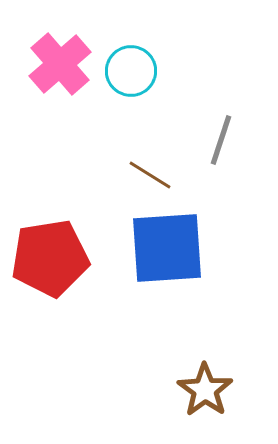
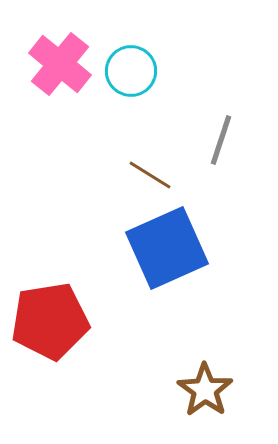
pink cross: rotated 10 degrees counterclockwise
blue square: rotated 20 degrees counterclockwise
red pentagon: moved 63 px down
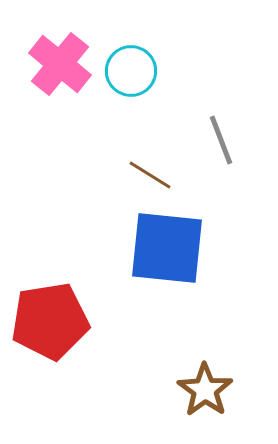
gray line: rotated 39 degrees counterclockwise
blue square: rotated 30 degrees clockwise
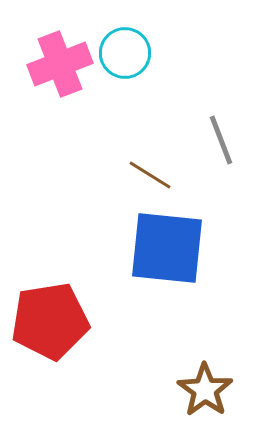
pink cross: rotated 30 degrees clockwise
cyan circle: moved 6 px left, 18 px up
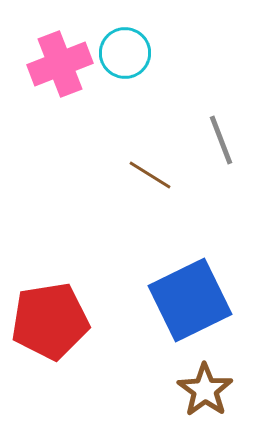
blue square: moved 23 px right, 52 px down; rotated 32 degrees counterclockwise
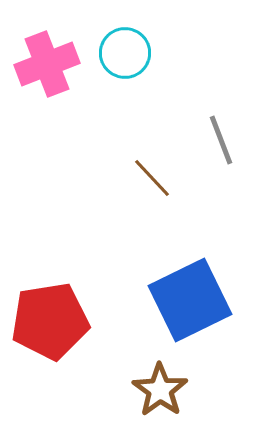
pink cross: moved 13 px left
brown line: moved 2 px right, 3 px down; rotated 15 degrees clockwise
brown star: moved 45 px left
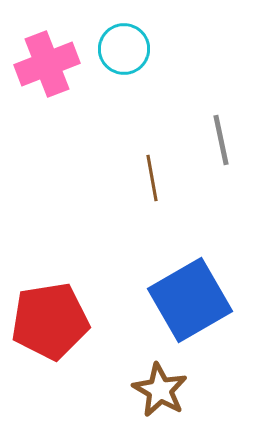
cyan circle: moved 1 px left, 4 px up
gray line: rotated 9 degrees clockwise
brown line: rotated 33 degrees clockwise
blue square: rotated 4 degrees counterclockwise
brown star: rotated 6 degrees counterclockwise
